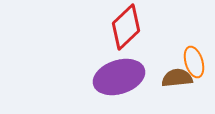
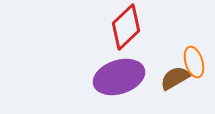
brown semicircle: moved 2 px left; rotated 24 degrees counterclockwise
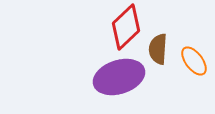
orange ellipse: moved 1 px up; rotated 20 degrees counterclockwise
brown semicircle: moved 17 px left, 29 px up; rotated 56 degrees counterclockwise
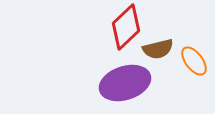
brown semicircle: rotated 108 degrees counterclockwise
purple ellipse: moved 6 px right, 6 px down
